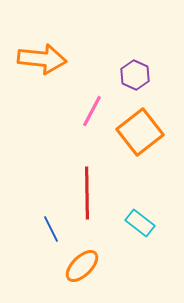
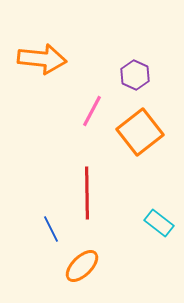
cyan rectangle: moved 19 px right
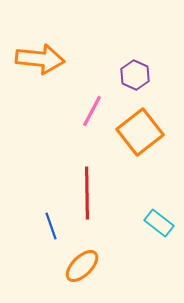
orange arrow: moved 2 px left
blue line: moved 3 px up; rotated 8 degrees clockwise
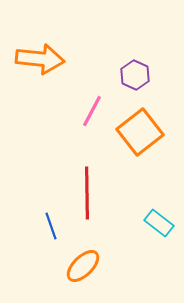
orange ellipse: moved 1 px right
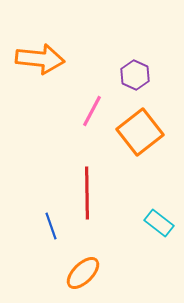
orange ellipse: moved 7 px down
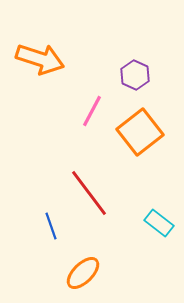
orange arrow: rotated 12 degrees clockwise
red line: moved 2 px right; rotated 36 degrees counterclockwise
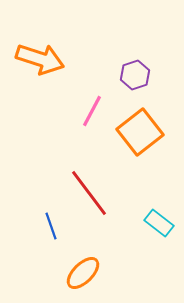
purple hexagon: rotated 16 degrees clockwise
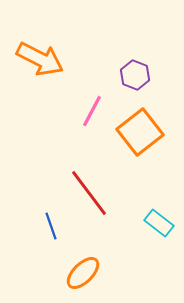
orange arrow: rotated 9 degrees clockwise
purple hexagon: rotated 20 degrees counterclockwise
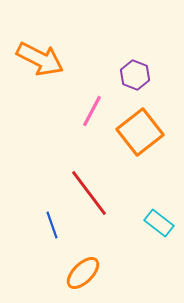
blue line: moved 1 px right, 1 px up
